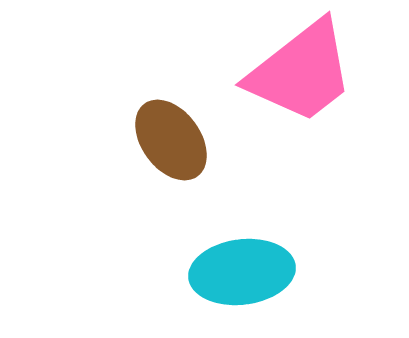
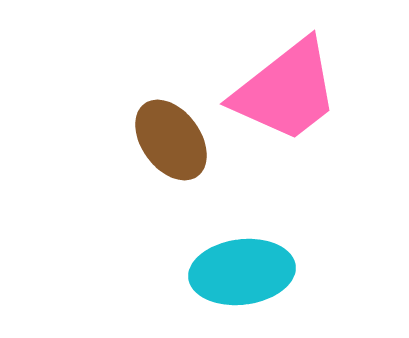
pink trapezoid: moved 15 px left, 19 px down
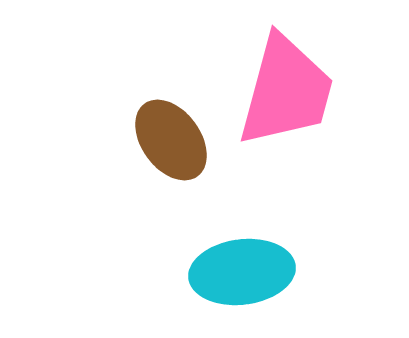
pink trapezoid: rotated 37 degrees counterclockwise
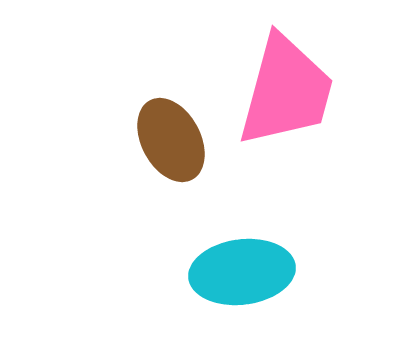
brown ellipse: rotated 8 degrees clockwise
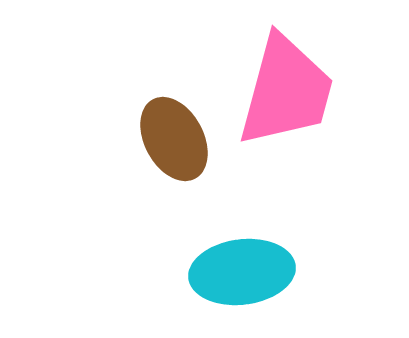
brown ellipse: moved 3 px right, 1 px up
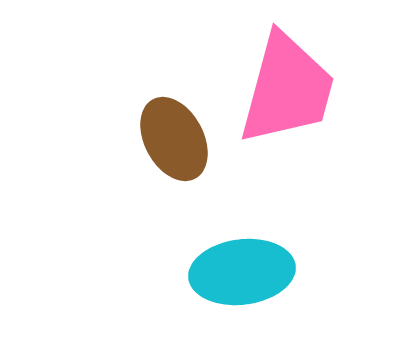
pink trapezoid: moved 1 px right, 2 px up
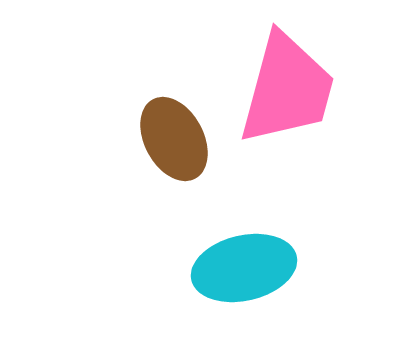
cyan ellipse: moved 2 px right, 4 px up; rotated 6 degrees counterclockwise
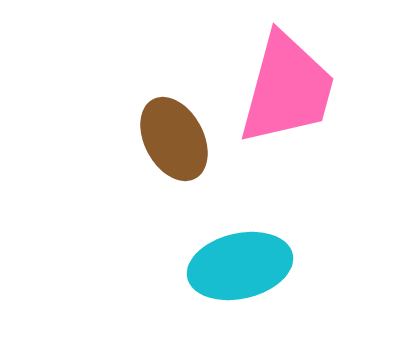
cyan ellipse: moved 4 px left, 2 px up
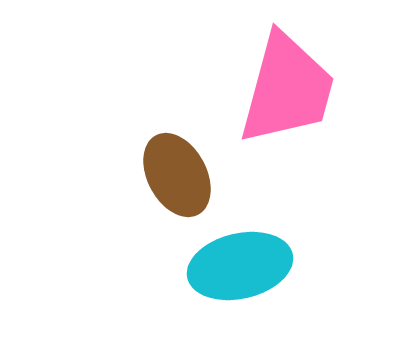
brown ellipse: moved 3 px right, 36 px down
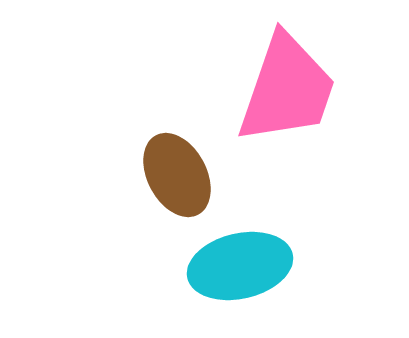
pink trapezoid: rotated 4 degrees clockwise
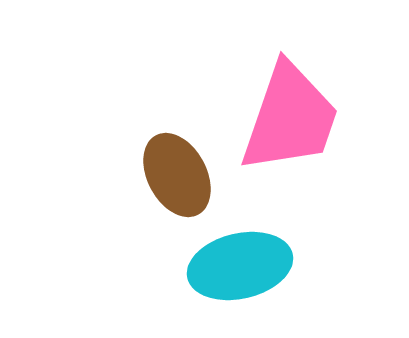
pink trapezoid: moved 3 px right, 29 px down
